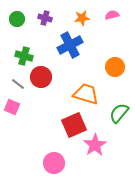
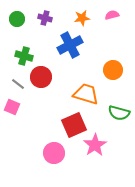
orange circle: moved 2 px left, 3 px down
green semicircle: rotated 115 degrees counterclockwise
pink circle: moved 10 px up
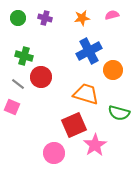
green circle: moved 1 px right, 1 px up
blue cross: moved 19 px right, 6 px down
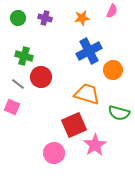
pink semicircle: moved 4 px up; rotated 128 degrees clockwise
orange trapezoid: moved 1 px right
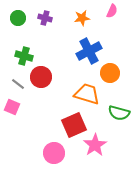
orange circle: moved 3 px left, 3 px down
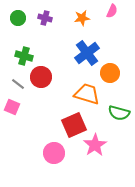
blue cross: moved 2 px left, 2 px down; rotated 10 degrees counterclockwise
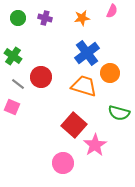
green cross: moved 11 px left; rotated 18 degrees clockwise
orange trapezoid: moved 3 px left, 8 px up
red square: rotated 25 degrees counterclockwise
pink circle: moved 9 px right, 10 px down
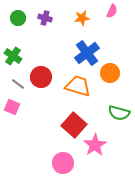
orange trapezoid: moved 6 px left
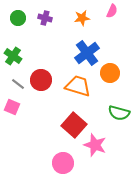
red circle: moved 3 px down
pink star: rotated 20 degrees counterclockwise
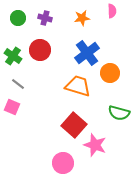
pink semicircle: rotated 24 degrees counterclockwise
red circle: moved 1 px left, 30 px up
